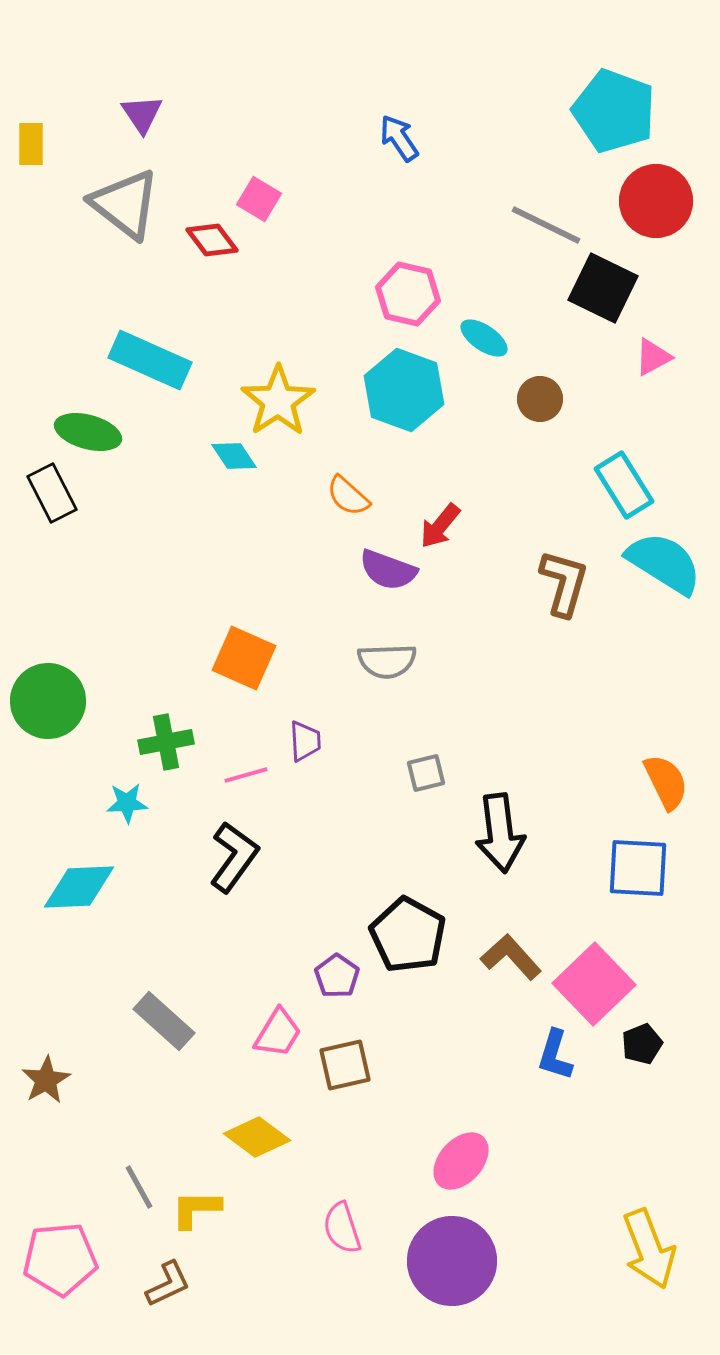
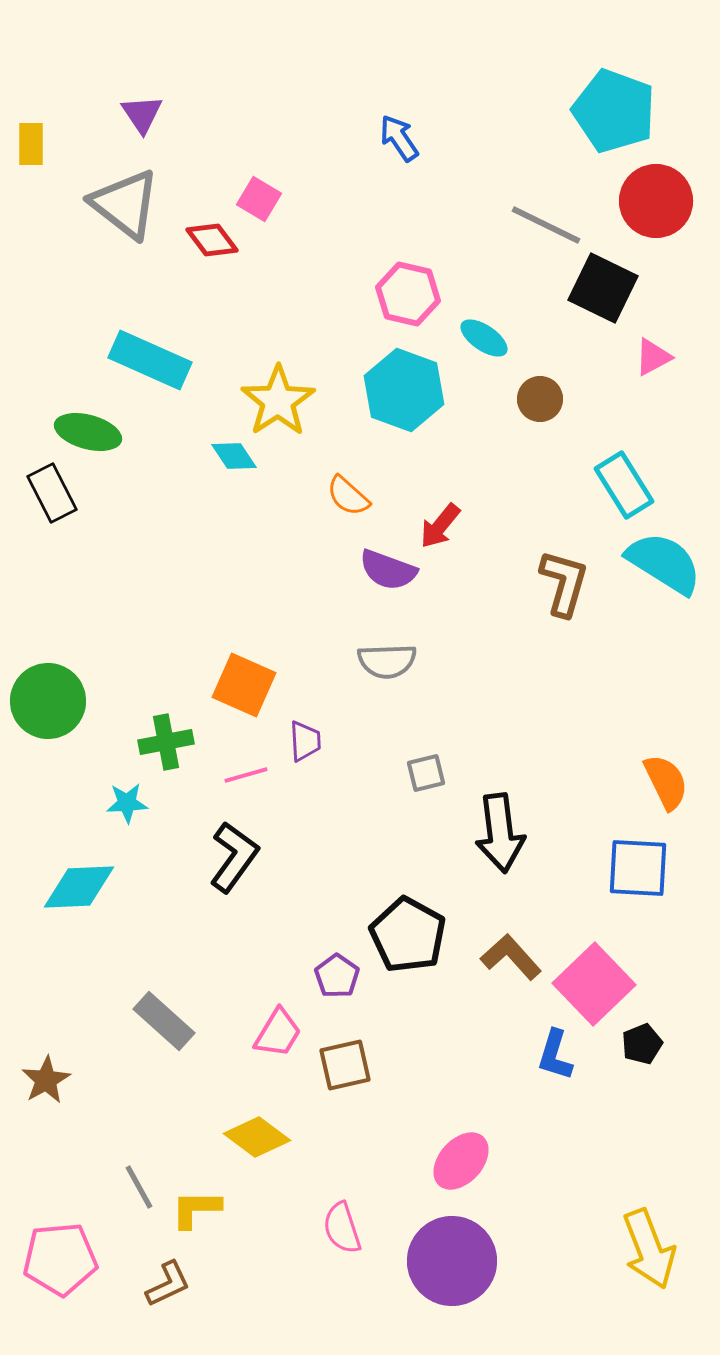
orange square at (244, 658): moved 27 px down
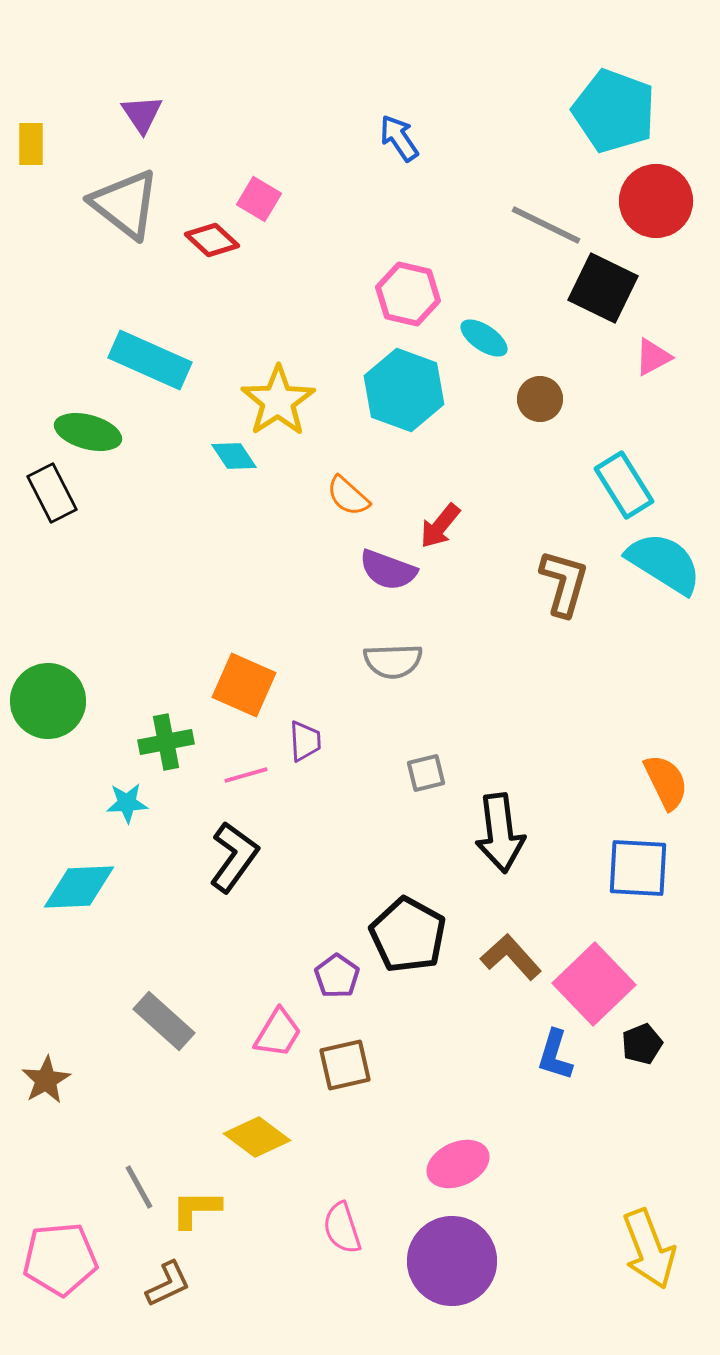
red diamond at (212, 240): rotated 10 degrees counterclockwise
gray semicircle at (387, 661): moved 6 px right
pink ellipse at (461, 1161): moved 3 px left, 3 px down; rotated 24 degrees clockwise
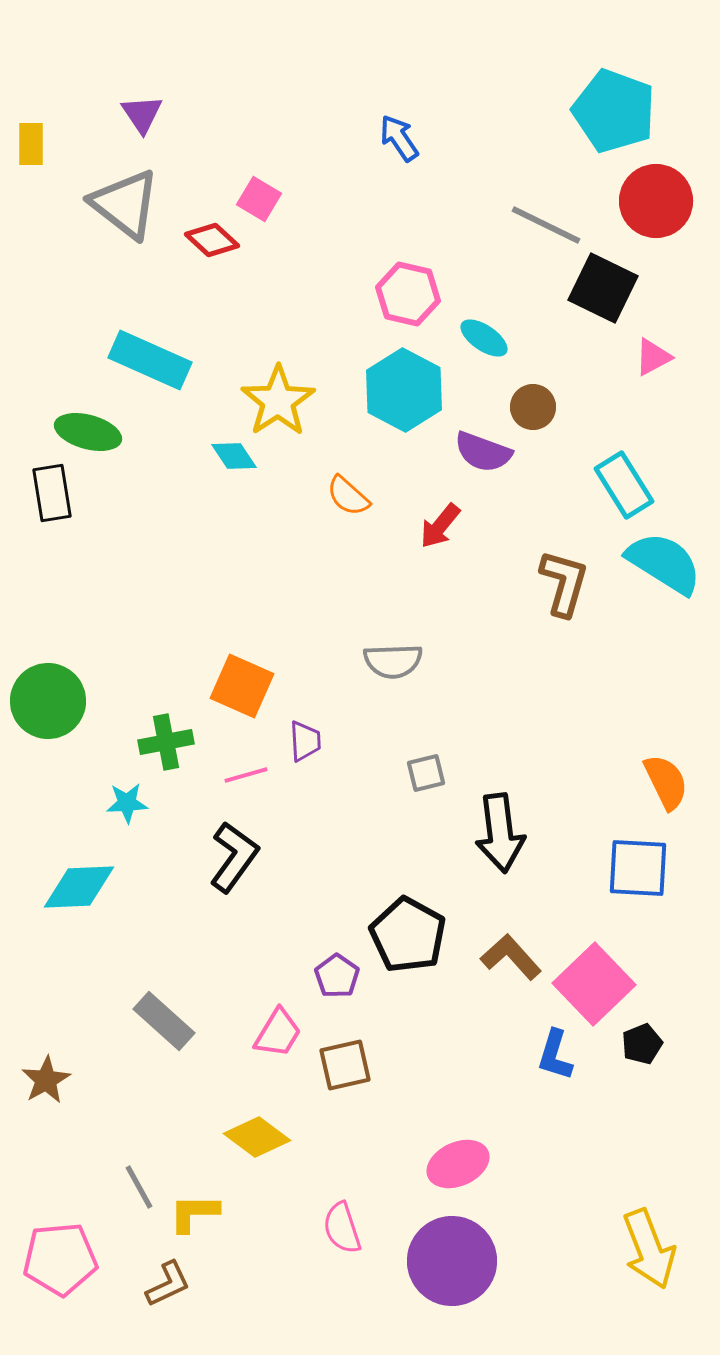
cyan hexagon at (404, 390): rotated 8 degrees clockwise
brown circle at (540, 399): moved 7 px left, 8 px down
black rectangle at (52, 493): rotated 18 degrees clockwise
purple semicircle at (388, 570): moved 95 px right, 118 px up
orange square at (244, 685): moved 2 px left, 1 px down
yellow L-shape at (196, 1209): moved 2 px left, 4 px down
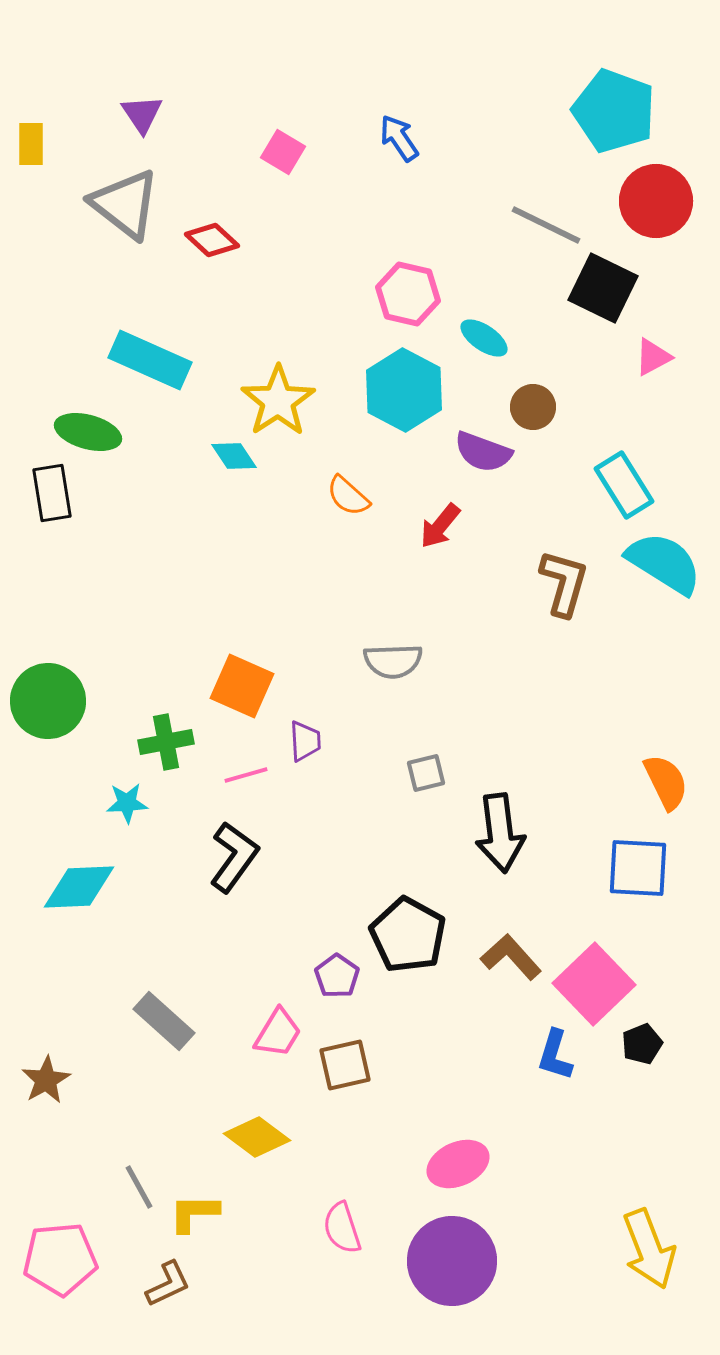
pink square at (259, 199): moved 24 px right, 47 px up
